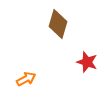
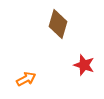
red star: moved 3 px left, 3 px down
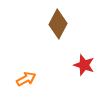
brown diamond: rotated 12 degrees clockwise
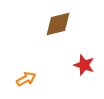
brown diamond: rotated 48 degrees clockwise
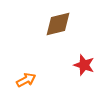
orange arrow: moved 1 px down
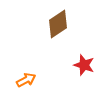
brown diamond: rotated 20 degrees counterclockwise
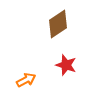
red star: moved 18 px left
